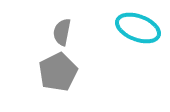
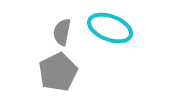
cyan ellipse: moved 28 px left
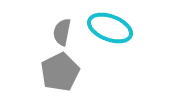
gray pentagon: moved 2 px right
